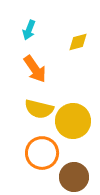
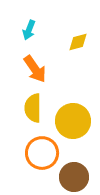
yellow semicircle: moved 6 px left, 1 px up; rotated 76 degrees clockwise
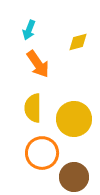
orange arrow: moved 3 px right, 5 px up
yellow circle: moved 1 px right, 2 px up
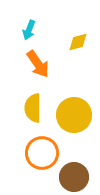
yellow circle: moved 4 px up
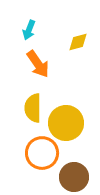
yellow circle: moved 8 px left, 8 px down
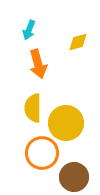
orange arrow: rotated 20 degrees clockwise
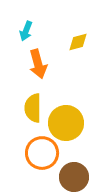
cyan arrow: moved 3 px left, 1 px down
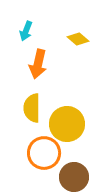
yellow diamond: moved 3 px up; rotated 55 degrees clockwise
orange arrow: rotated 28 degrees clockwise
yellow semicircle: moved 1 px left
yellow circle: moved 1 px right, 1 px down
orange circle: moved 2 px right
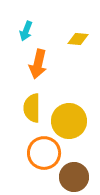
yellow diamond: rotated 35 degrees counterclockwise
yellow circle: moved 2 px right, 3 px up
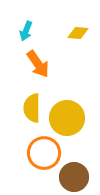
yellow diamond: moved 6 px up
orange arrow: rotated 48 degrees counterclockwise
yellow circle: moved 2 px left, 3 px up
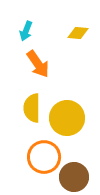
orange circle: moved 4 px down
